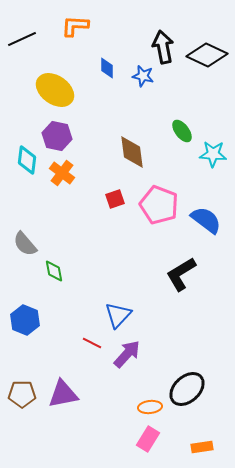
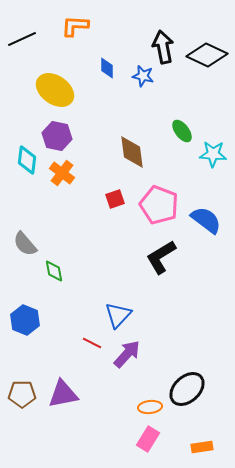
black L-shape: moved 20 px left, 17 px up
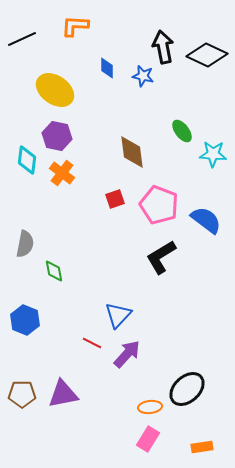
gray semicircle: rotated 128 degrees counterclockwise
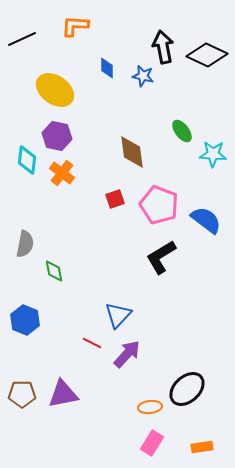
pink rectangle: moved 4 px right, 4 px down
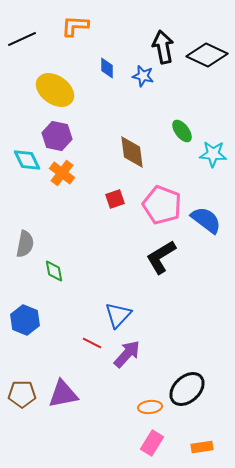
cyan diamond: rotated 32 degrees counterclockwise
pink pentagon: moved 3 px right
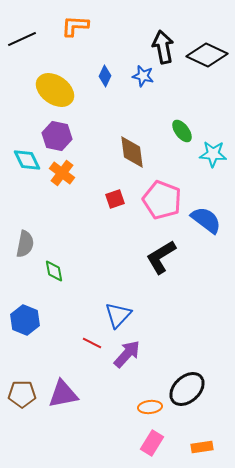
blue diamond: moved 2 px left, 8 px down; rotated 25 degrees clockwise
pink pentagon: moved 5 px up
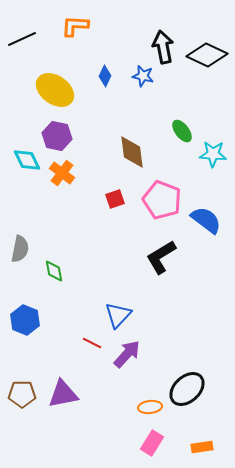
gray semicircle: moved 5 px left, 5 px down
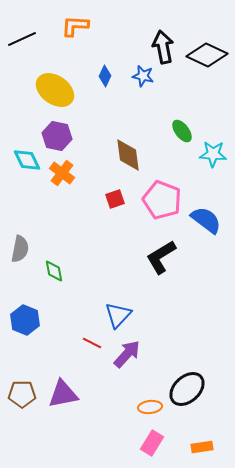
brown diamond: moved 4 px left, 3 px down
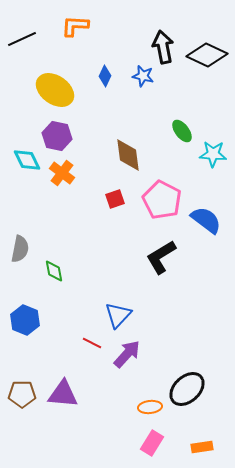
pink pentagon: rotated 6 degrees clockwise
purple triangle: rotated 16 degrees clockwise
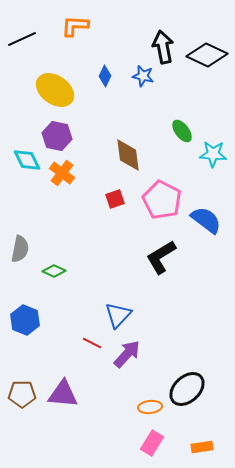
green diamond: rotated 55 degrees counterclockwise
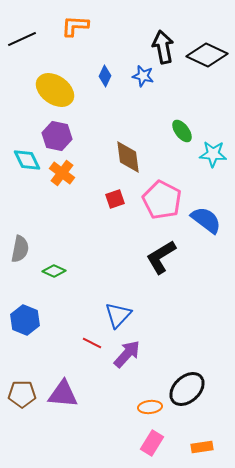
brown diamond: moved 2 px down
